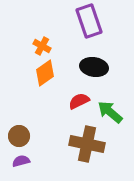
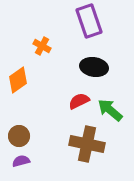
orange diamond: moved 27 px left, 7 px down
green arrow: moved 2 px up
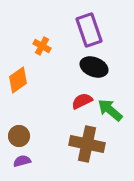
purple rectangle: moved 9 px down
black ellipse: rotated 12 degrees clockwise
red semicircle: moved 3 px right
purple semicircle: moved 1 px right
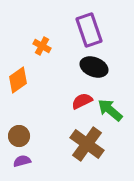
brown cross: rotated 24 degrees clockwise
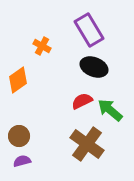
purple rectangle: rotated 12 degrees counterclockwise
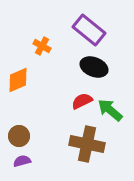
purple rectangle: rotated 20 degrees counterclockwise
orange diamond: rotated 12 degrees clockwise
brown cross: rotated 24 degrees counterclockwise
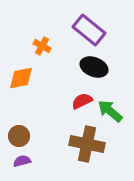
orange diamond: moved 3 px right, 2 px up; rotated 12 degrees clockwise
green arrow: moved 1 px down
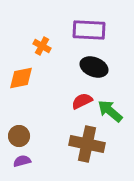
purple rectangle: rotated 36 degrees counterclockwise
